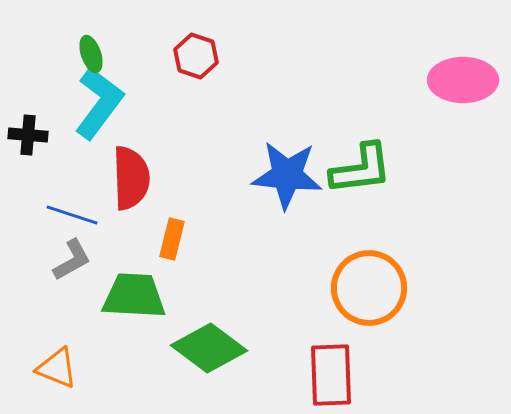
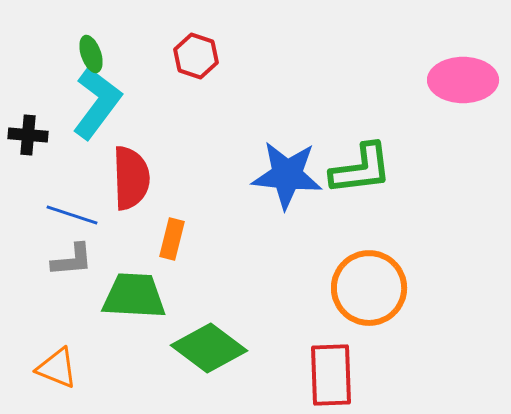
cyan L-shape: moved 2 px left
gray L-shape: rotated 24 degrees clockwise
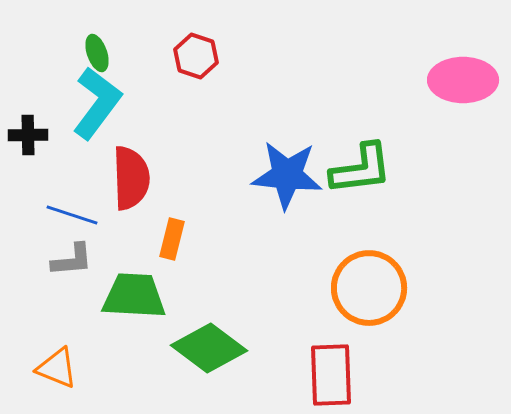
green ellipse: moved 6 px right, 1 px up
black cross: rotated 6 degrees counterclockwise
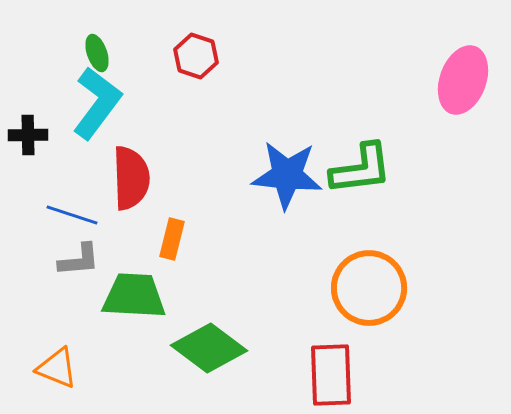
pink ellipse: rotated 70 degrees counterclockwise
gray L-shape: moved 7 px right
